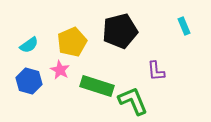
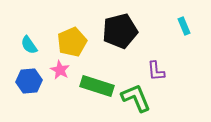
cyan semicircle: rotated 90 degrees clockwise
blue hexagon: rotated 20 degrees counterclockwise
green L-shape: moved 3 px right, 3 px up
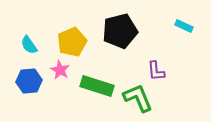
cyan rectangle: rotated 42 degrees counterclockwise
green L-shape: moved 2 px right
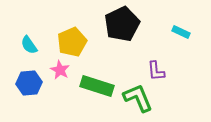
cyan rectangle: moved 3 px left, 6 px down
black pentagon: moved 2 px right, 7 px up; rotated 12 degrees counterclockwise
blue hexagon: moved 2 px down
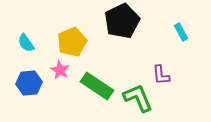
black pentagon: moved 3 px up
cyan rectangle: rotated 36 degrees clockwise
cyan semicircle: moved 3 px left, 2 px up
purple L-shape: moved 5 px right, 4 px down
green rectangle: rotated 16 degrees clockwise
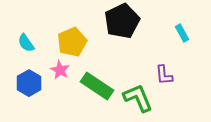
cyan rectangle: moved 1 px right, 1 px down
purple L-shape: moved 3 px right
blue hexagon: rotated 25 degrees counterclockwise
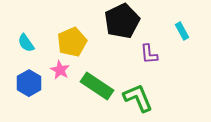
cyan rectangle: moved 2 px up
purple L-shape: moved 15 px left, 21 px up
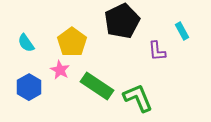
yellow pentagon: rotated 12 degrees counterclockwise
purple L-shape: moved 8 px right, 3 px up
blue hexagon: moved 4 px down
